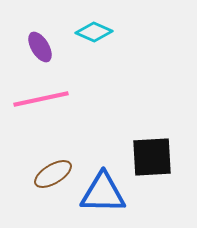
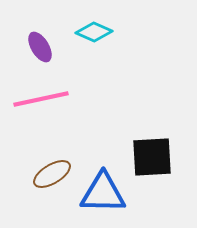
brown ellipse: moved 1 px left
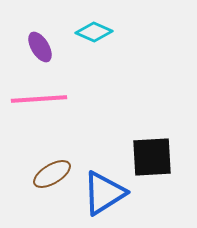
pink line: moved 2 px left; rotated 8 degrees clockwise
blue triangle: moved 1 px right; rotated 33 degrees counterclockwise
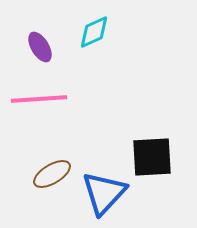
cyan diamond: rotated 48 degrees counterclockwise
blue triangle: rotated 15 degrees counterclockwise
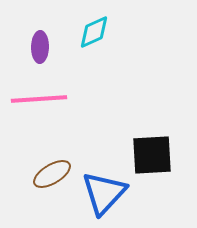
purple ellipse: rotated 32 degrees clockwise
black square: moved 2 px up
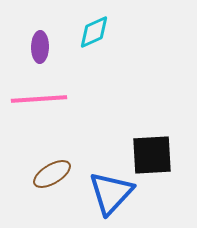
blue triangle: moved 7 px right
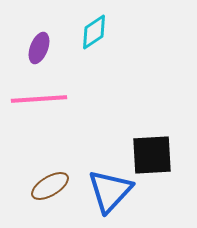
cyan diamond: rotated 9 degrees counterclockwise
purple ellipse: moved 1 px left, 1 px down; rotated 20 degrees clockwise
brown ellipse: moved 2 px left, 12 px down
blue triangle: moved 1 px left, 2 px up
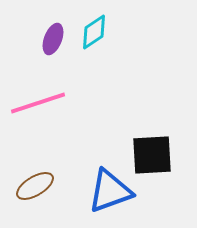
purple ellipse: moved 14 px right, 9 px up
pink line: moved 1 px left, 4 px down; rotated 14 degrees counterclockwise
brown ellipse: moved 15 px left
blue triangle: rotated 27 degrees clockwise
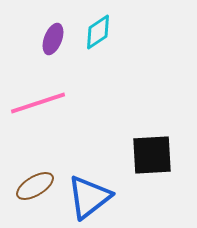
cyan diamond: moved 4 px right
blue triangle: moved 21 px left, 6 px down; rotated 18 degrees counterclockwise
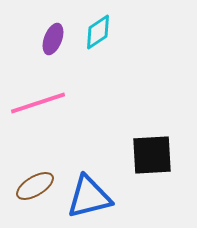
blue triangle: rotated 24 degrees clockwise
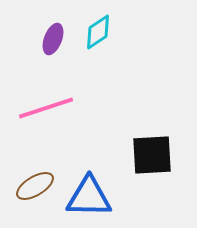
pink line: moved 8 px right, 5 px down
blue triangle: rotated 15 degrees clockwise
